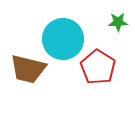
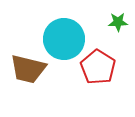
cyan circle: moved 1 px right
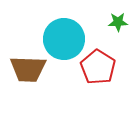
brown trapezoid: rotated 12 degrees counterclockwise
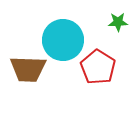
cyan circle: moved 1 px left, 1 px down
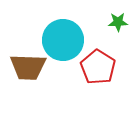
brown trapezoid: moved 2 px up
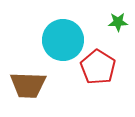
brown trapezoid: moved 18 px down
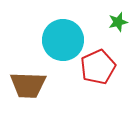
green star: rotated 12 degrees counterclockwise
red pentagon: rotated 16 degrees clockwise
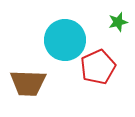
cyan circle: moved 2 px right
brown trapezoid: moved 2 px up
